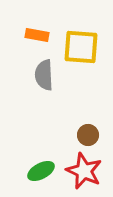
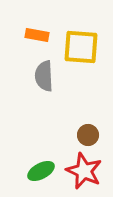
gray semicircle: moved 1 px down
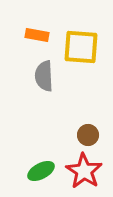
red star: rotated 9 degrees clockwise
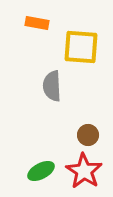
orange rectangle: moved 12 px up
gray semicircle: moved 8 px right, 10 px down
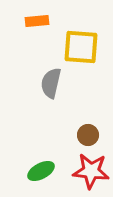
orange rectangle: moved 2 px up; rotated 15 degrees counterclockwise
gray semicircle: moved 1 px left, 3 px up; rotated 16 degrees clockwise
red star: moved 7 px right; rotated 27 degrees counterclockwise
